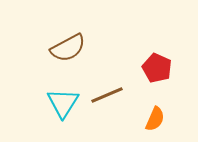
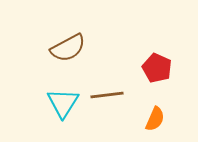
brown line: rotated 16 degrees clockwise
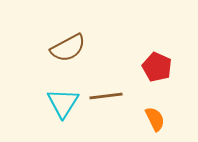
red pentagon: moved 1 px up
brown line: moved 1 px left, 1 px down
orange semicircle: rotated 50 degrees counterclockwise
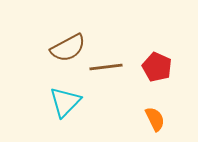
brown line: moved 29 px up
cyan triangle: moved 2 px right, 1 px up; rotated 12 degrees clockwise
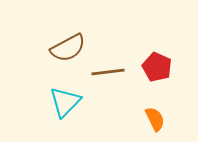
brown line: moved 2 px right, 5 px down
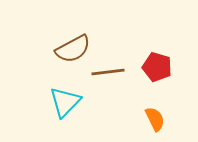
brown semicircle: moved 5 px right, 1 px down
red pentagon: rotated 8 degrees counterclockwise
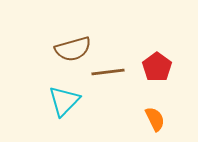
brown semicircle: rotated 12 degrees clockwise
red pentagon: rotated 20 degrees clockwise
cyan triangle: moved 1 px left, 1 px up
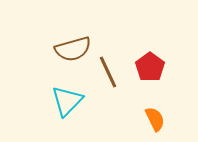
red pentagon: moved 7 px left
brown line: rotated 72 degrees clockwise
cyan triangle: moved 3 px right
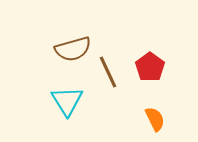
cyan triangle: rotated 16 degrees counterclockwise
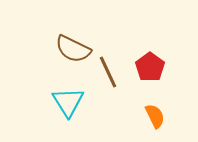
brown semicircle: rotated 42 degrees clockwise
cyan triangle: moved 1 px right, 1 px down
orange semicircle: moved 3 px up
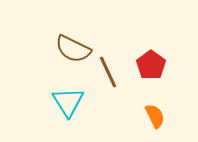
red pentagon: moved 1 px right, 2 px up
